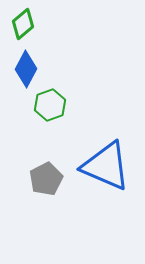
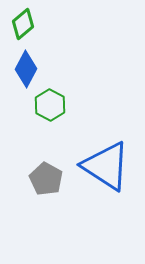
green hexagon: rotated 12 degrees counterclockwise
blue triangle: rotated 10 degrees clockwise
gray pentagon: rotated 16 degrees counterclockwise
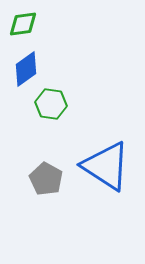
green diamond: rotated 32 degrees clockwise
blue diamond: rotated 27 degrees clockwise
green hexagon: moved 1 px right, 1 px up; rotated 20 degrees counterclockwise
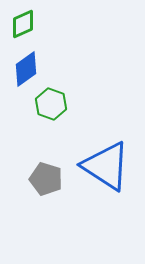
green diamond: rotated 16 degrees counterclockwise
green hexagon: rotated 12 degrees clockwise
gray pentagon: rotated 12 degrees counterclockwise
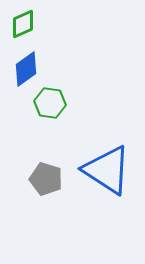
green hexagon: moved 1 px left, 1 px up; rotated 12 degrees counterclockwise
blue triangle: moved 1 px right, 4 px down
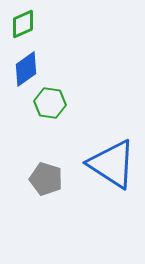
blue triangle: moved 5 px right, 6 px up
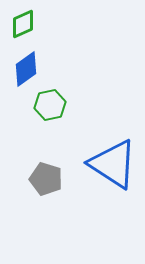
green hexagon: moved 2 px down; rotated 20 degrees counterclockwise
blue triangle: moved 1 px right
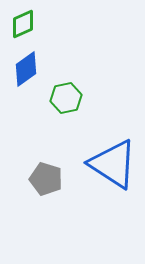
green hexagon: moved 16 px right, 7 px up
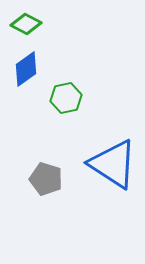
green diamond: moved 3 px right; rotated 52 degrees clockwise
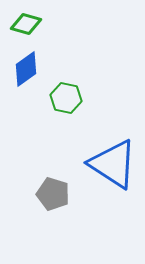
green diamond: rotated 12 degrees counterclockwise
green hexagon: rotated 24 degrees clockwise
gray pentagon: moved 7 px right, 15 px down
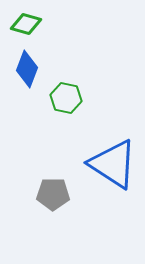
blue diamond: moved 1 px right; rotated 33 degrees counterclockwise
gray pentagon: rotated 16 degrees counterclockwise
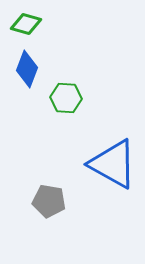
green hexagon: rotated 8 degrees counterclockwise
blue triangle: rotated 4 degrees counterclockwise
gray pentagon: moved 4 px left, 7 px down; rotated 8 degrees clockwise
